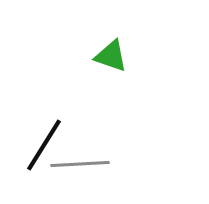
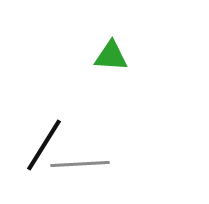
green triangle: rotated 15 degrees counterclockwise
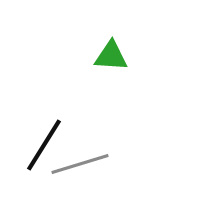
gray line: rotated 14 degrees counterclockwise
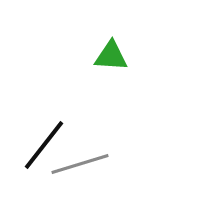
black line: rotated 6 degrees clockwise
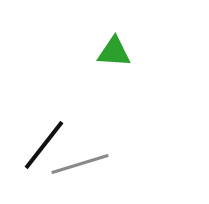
green triangle: moved 3 px right, 4 px up
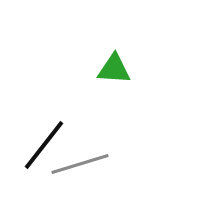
green triangle: moved 17 px down
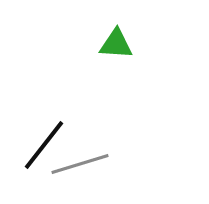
green triangle: moved 2 px right, 25 px up
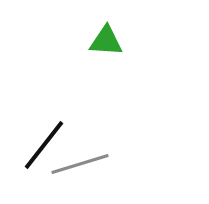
green triangle: moved 10 px left, 3 px up
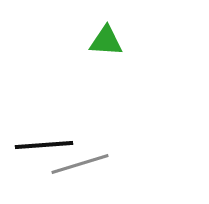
black line: rotated 48 degrees clockwise
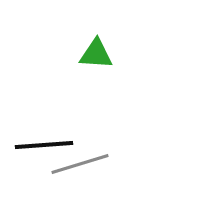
green triangle: moved 10 px left, 13 px down
